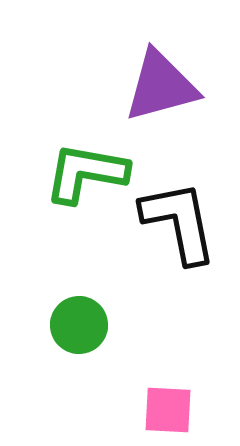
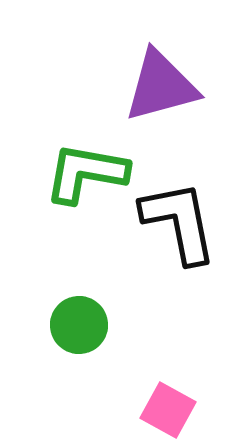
pink square: rotated 26 degrees clockwise
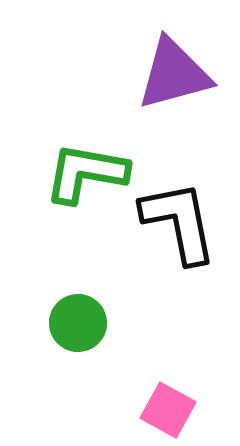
purple triangle: moved 13 px right, 12 px up
green circle: moved 1 px left, 2 px up
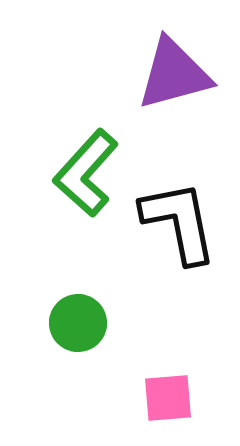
green L-shape: rotated 58 degrees counterclockwise
pink square: moved 12 px up; rotated 34 degrees counterclockwise
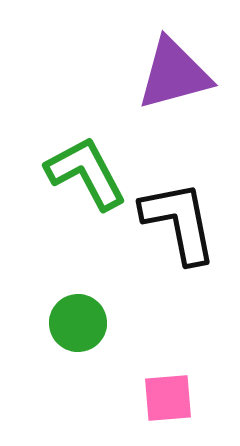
green L-shape: rotated 110 degrees clockwise
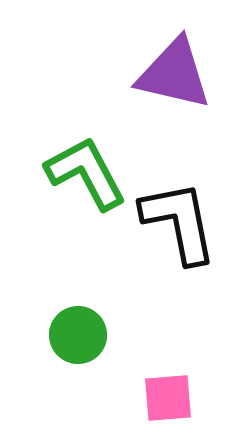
purple triangle: rotated 28 degrees clockwise
green circle: moved 12 px down
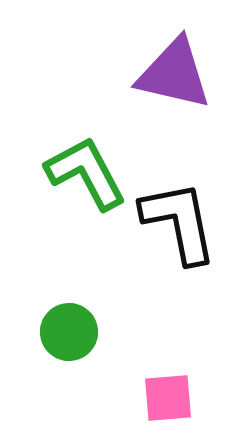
green circle: moved 9 px left, 3 px up
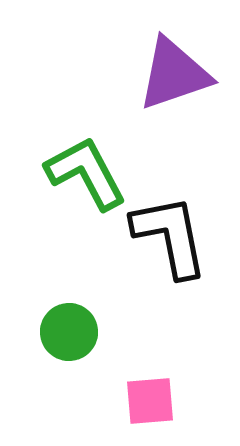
purple triangle: rotated 32 degrees counterclockwise
black L-shape: moved 9 px left, 14 px down
pink square: moved 18 px left, 3 px down
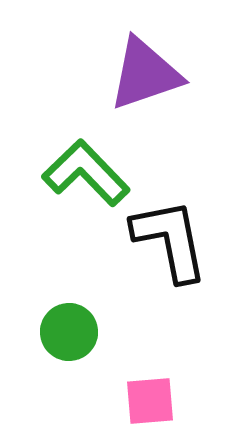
purple triangle: moved 29 px left
green L-shape: rotated 16 degrees counterclockwise
black L-shape: moved 4 px down
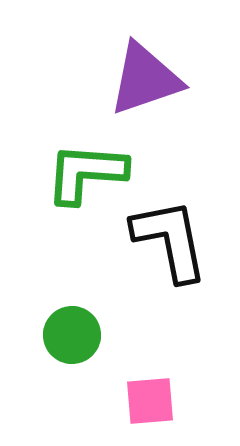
purple triangle: moved 5 px down
green L-shape: rotated 42 degrees counterclockwise
green circle: moved 3 px right, 3 px down
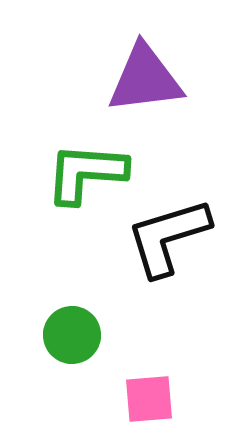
purple triangle: rotated 12 degrees clockwise
black L-shape: moved 2 px left, 3 px up; rotated 96 degrees counterclockwise
pink square: moved 1 px left, 2 px up
